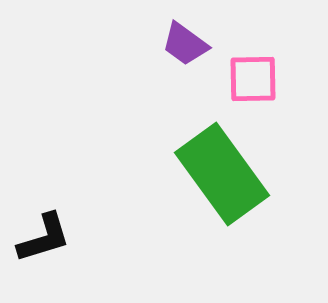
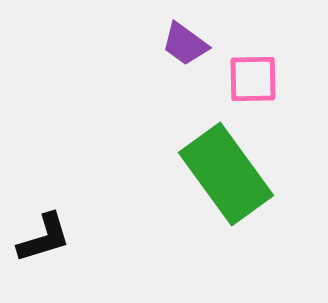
green rectangle: moved 4 px right
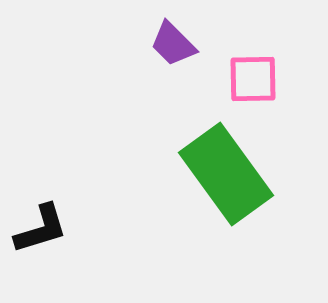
purple trapezoid: moved 12 px left; rotated 9 degrees clockwise
black L-shape: moved 3 px left, 9 px up
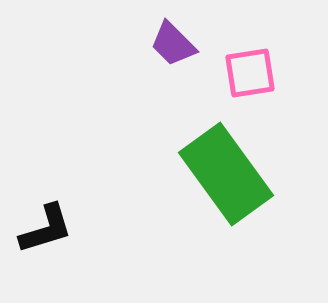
pink square: moved 3 px left, 6 px up; rotated 8 degrees counterclockwise
black L-shape: moved 5 px right
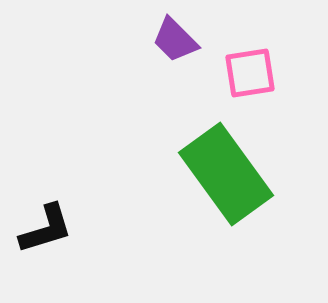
purple trapezoid: moved 2 px right, 4 px up
